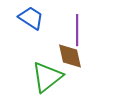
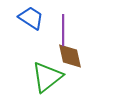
purple line: moved 14 px left
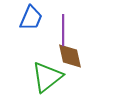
blue trapezoid: rotated 80 degrees clockwise
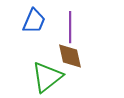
blue trapezoid: moved 3 px right, 3 px down
purple line: moved 7 px right, 3 px up
